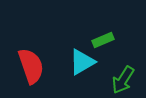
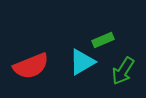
red semicircle: rotated 87 degrees clockwise
green arrow: moved 9 px up
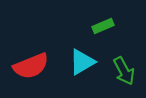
green rectangle: moved 14 px up
green arrow: moved 1 px right; rotated 60 degrees counterclockwise
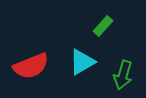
green rectangle: rotated 25 degrees counterclockwise
green arrow: moved 1 px left, 4 px down; rotated 44 degrees clockwise
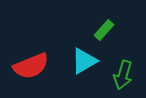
green rectangle: moved 1 px right, 4 px down
cyan triangle: moved 2 px right, 1 px up
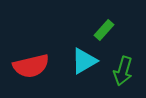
red semicircle: rotated 9 degrees clockwise
green arrow: moved 4 px up
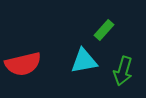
cyan triangle: rotated 20 degrees clockwise
red semicircle: moved 8 px left, 2 px up
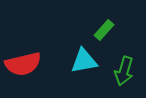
green arrow: moved 1 px right
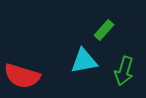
red semicircle: moved 1 px left, 12 px down; rotated 30 degrees clockwise
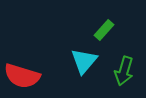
cyan triangle: rotated 40 degrees counterclockwise
